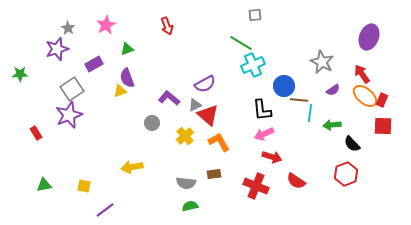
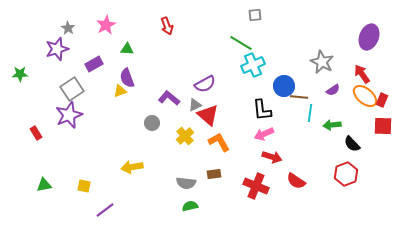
green triangle at (127, 49): rotated 24 degrees clockwise
brown line at (299, 100): moved 3 px up
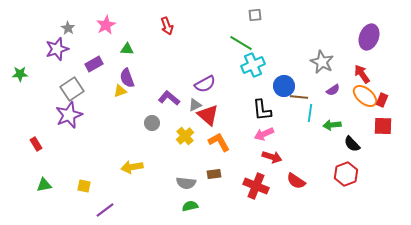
red rectangle at (36, 133): moved 11 px down
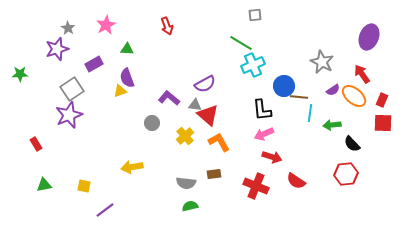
orange ellipse at (365, 96): moved 11 px left
gray triangle at (195, 105): rotated 32 degrees clockwise
red square at (383, 126): moved 3 px up
red hexagon at (346, 174): rotated 15 degrees clockwise
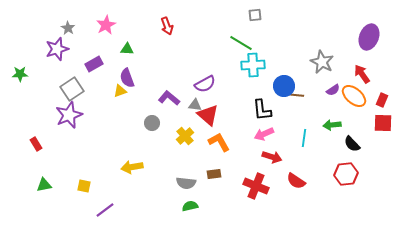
cyan cross at (253, 65): rotated 20 degrees clockwise
brown line at (299, 97): moved 4 px left, 2 px up
cyan line at (310, 113): moved 6 px left, 25 px down
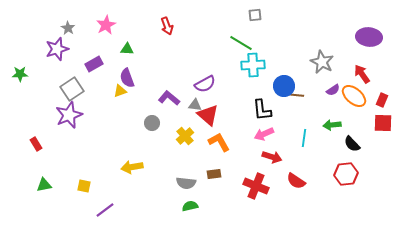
purple ellipse at (369, 37): rotated 75 degrees clockwise
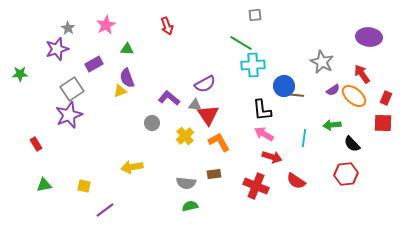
red rectangle at (382, 100): moved 4 px right, 2 px up
red triangle at (208, 115): rotated 15 degrees clockwise
pink arrow at (264, 134): rotated 54 degrees clockwise
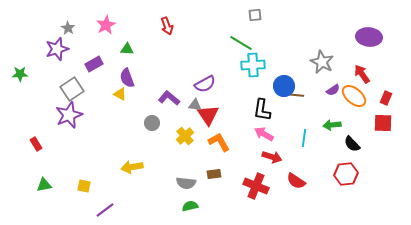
yellow triangle at (120, 91): moved 3 px down; rotated 48 degrees clockwise
black L-shape at (262, 110): rotated 15 degrees clockwise
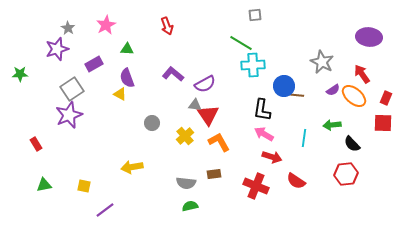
purple L-shape at (169, 98): moved 4 px right, 24 px up
